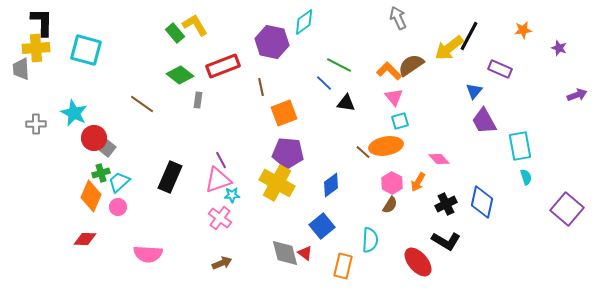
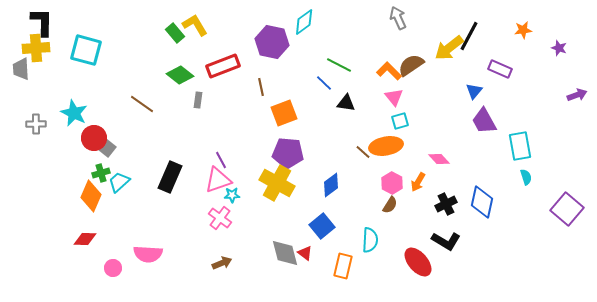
pink circle at (118, 207): moved 5 px left, 61 px down
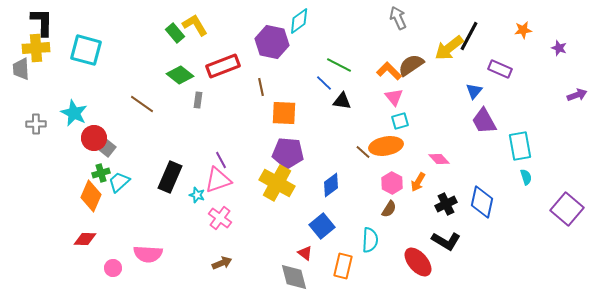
cyan diamond at (304, 22): moved 5 px left, 1 px up
black triangle at (346, 103): moved 4 px left, 2 px up
orange square at (284, 113): rotated 24 degrees clockwise
cyan star at (232, 195): moved 35 px left; rotated 21 degrees clockwise
brown semicircle at (390, 205): moved 1 px left, 4 px down
gray diamond at (285, 253): moved 9 px right, 24 px down
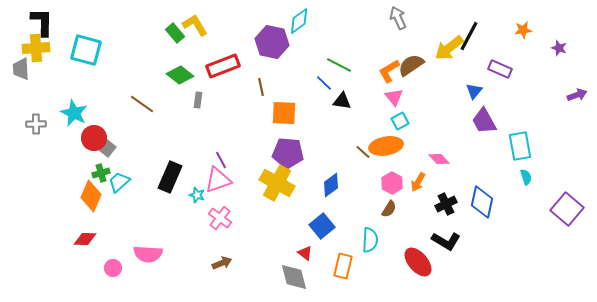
orange L-shape at (389, 71): rotated 75 degrees counterclockwise
cyan square at (400, 121): rotated 12 degrees counterclockwise
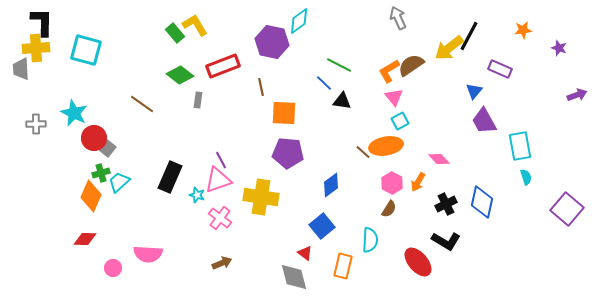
yellow cross at (277, 183): moved 16 px left, 14 px down; rotated 20 degrees counterclockwise
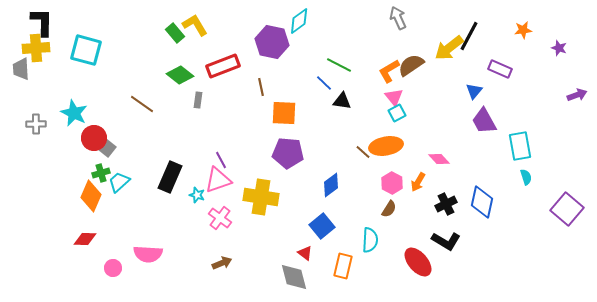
cyan square at (400, 121): moved 3 px left, 8 px up
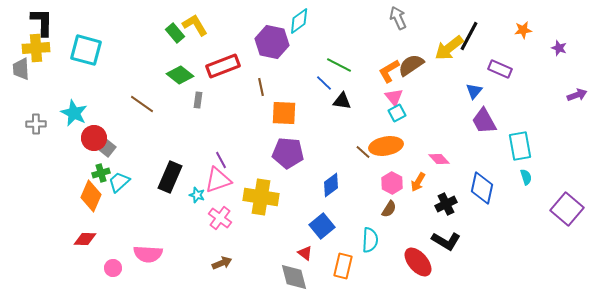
blue diamond at (482, 202): moved 14 px up
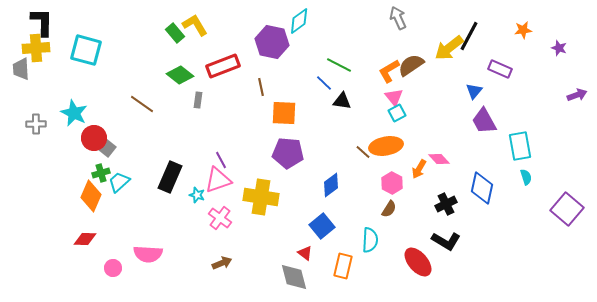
orange arrow at (418, 182): moved 1 px right, 13 px up
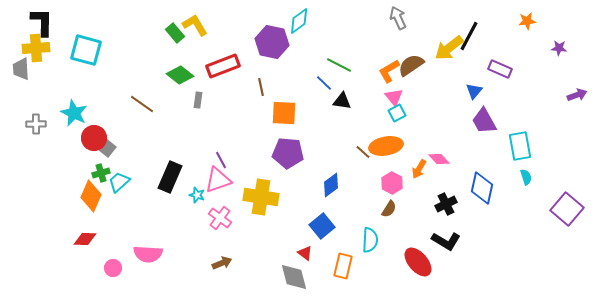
orange star at (523, 30): moved 4 px right, 9 px up
purple star at (559, 48): rotated 14 degrees counterclockwise
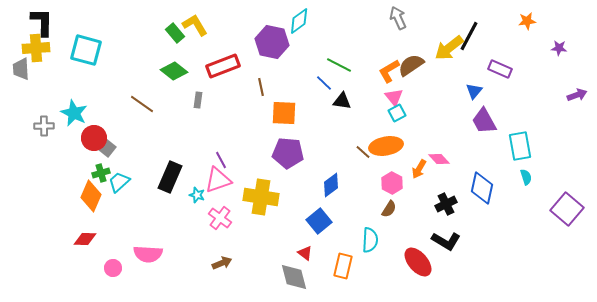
green diamond at (180, 75): moved 6 px left, 4 px up
gray cross at (36, 124): moved 8 px right, 2 px down
blue square at (322, 226): moved 3 px left, 5 px up
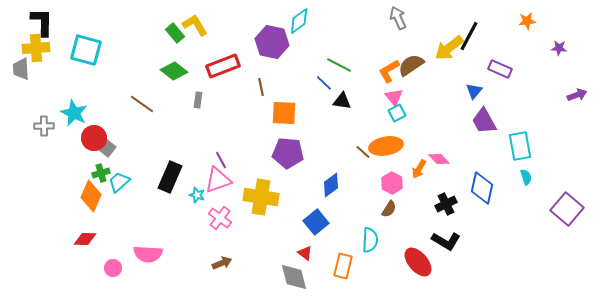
blue square at (319, 221): moved 3 px left, 1 px down
